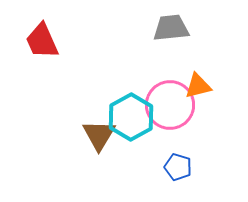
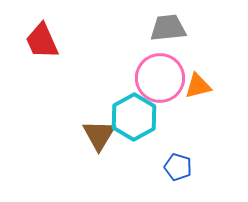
gray trapezoid: moved 3 px left
pink circle: moved 10 px left, 27 px up
cyan hexagon: moved 3 px right
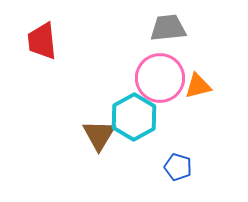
red trapezoid: rotated 18 degrees clockwise
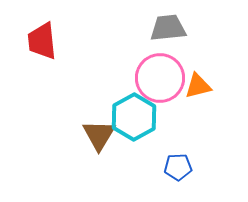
blue pentagon: rotated 20 degrees counterclockwise
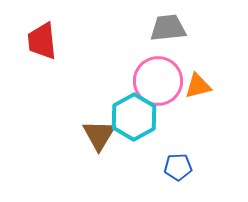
pink circle: moved 2 px left, 3 px down
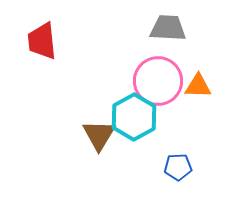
gray trapezoid: rotated 9 degrees clockwise
orange triangle: rotated 16 degrees clockwise
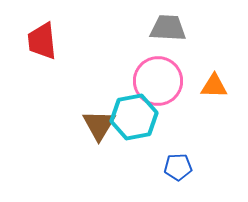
orange triangle: moved 16 px right
cyan hexagon: rotated 18 degrees clockwise
brown triangle: moved 10 px up
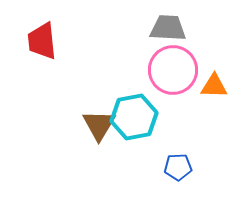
pink circle: moved 15 px right, 11 px up
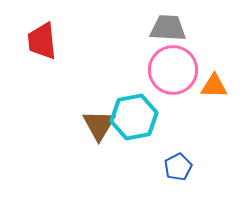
blue pentagon: rotated 24 degrees counterclockwise
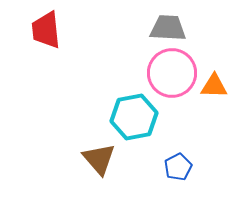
red trapezoid: moved 4 px right, 11 px up
pink circle: moved 1 px left, 3 px down
brown triangle: moved 34 px down; rotated 12 degrees counterclockwise
